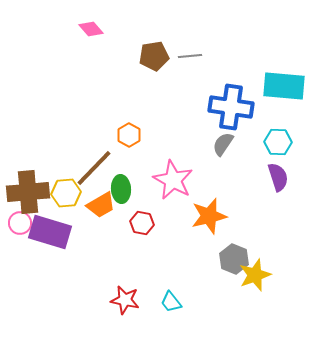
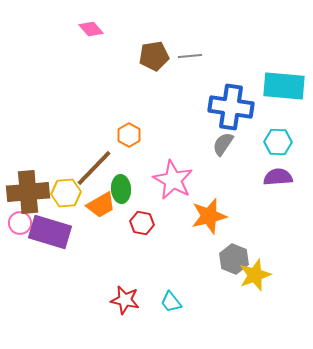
purple semicircle: rotated 76 degrees counterclockwise
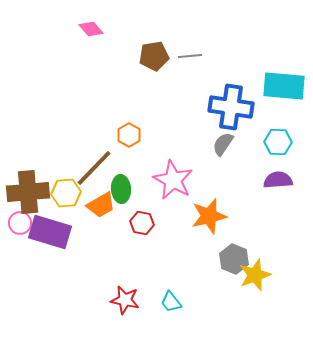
purple semicircle: moved 3 px down
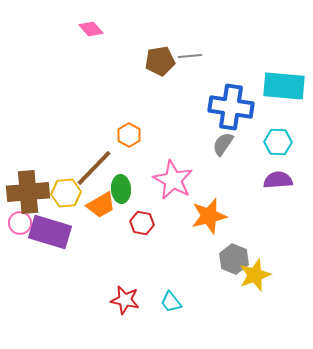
brown pentagon: moved 6 px right, 5 px down
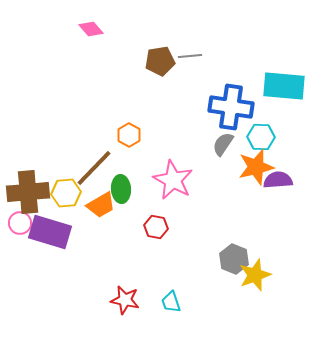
cyan hexagon: moved 17 px left, 5 px up
orange star: moved 47 px right, 49 px up
red hexagon: moved 14 px right, 4 px down
cyan trapezoid: rotated 20 degrees clockwise
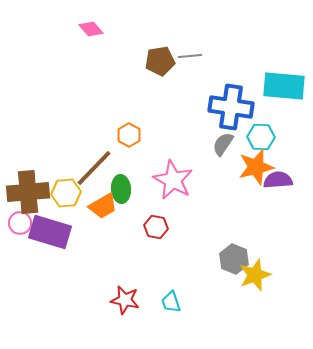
orange trapezoid: moved 2 px right, 1 px down
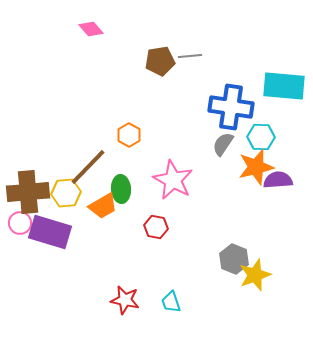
brown line: moved 6 px left, 1 px up
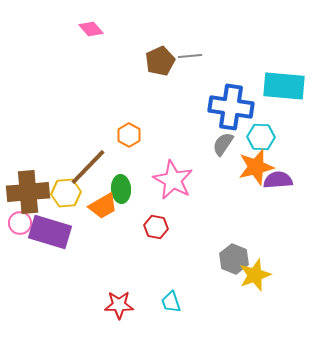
brown pentagon: rotated 16 degrees counterclockwise
red star: moved 6 px left, 5 px down; rotated 12 degrees counterclockwise
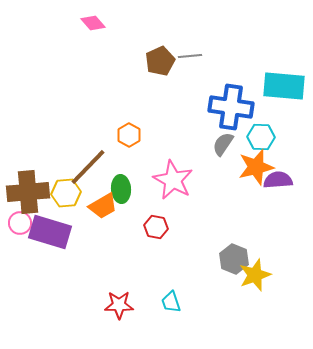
pink diamond: moved 2 px right, 6 px up
